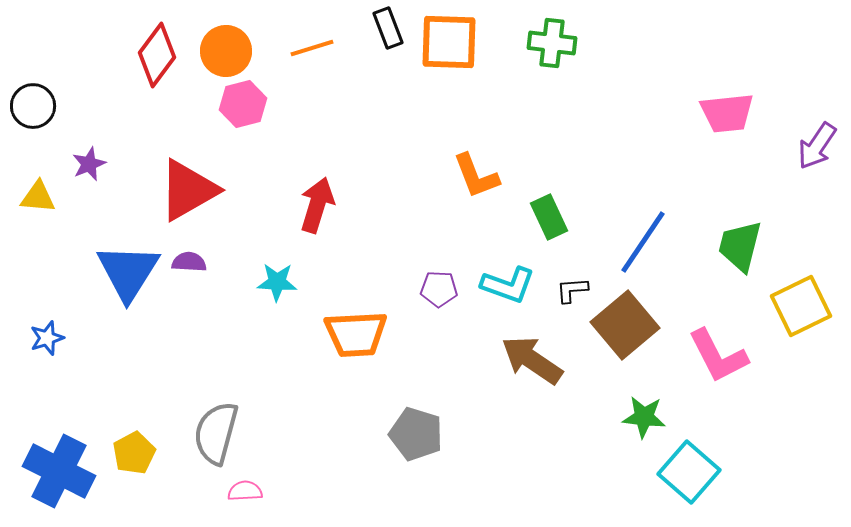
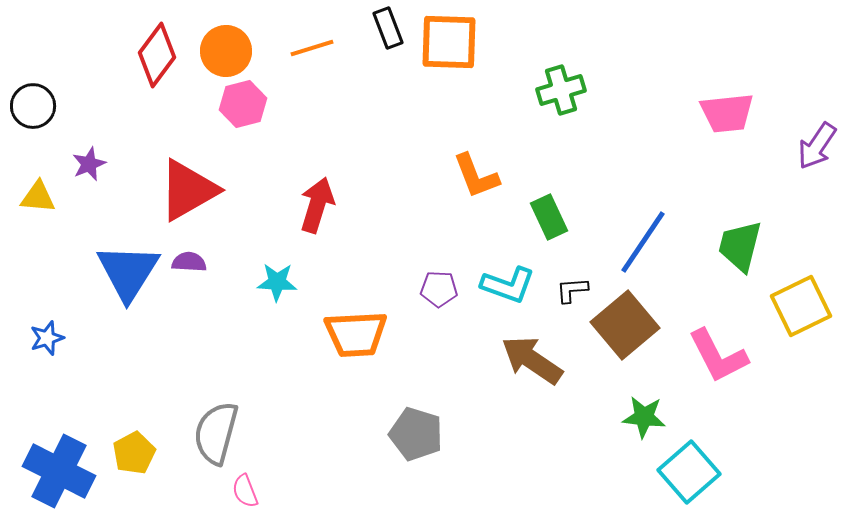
green cross: moved 9 px right, 47 px down; rotated 24 degrees counterclockwise
cyan square: rotated 8 degrees clockwise
pink semicircle: rotated 108 degrees counterclockwise
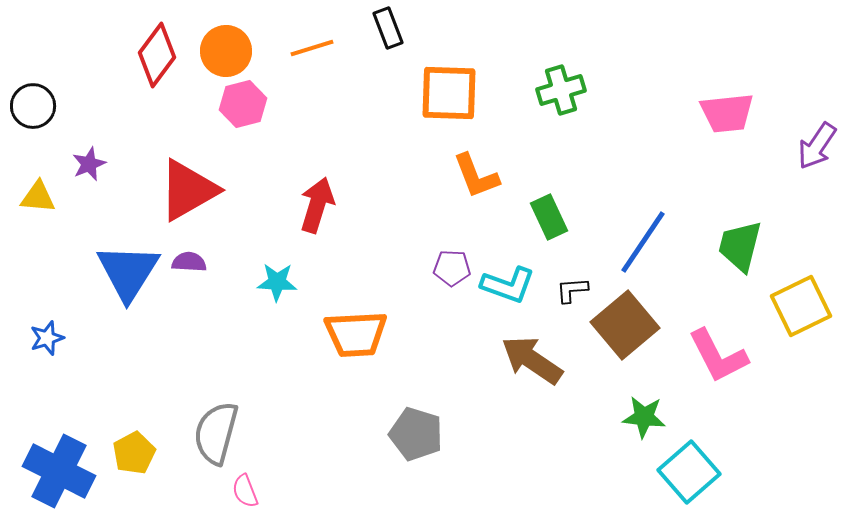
orange square: moved 51 px down
purple pentagon: moved 13 px right, 21 px up
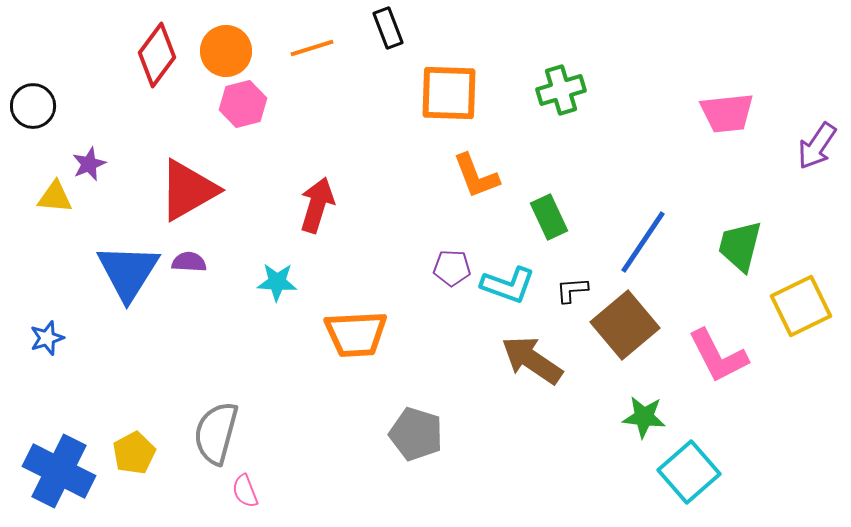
yellow triangle: moved 17 px right
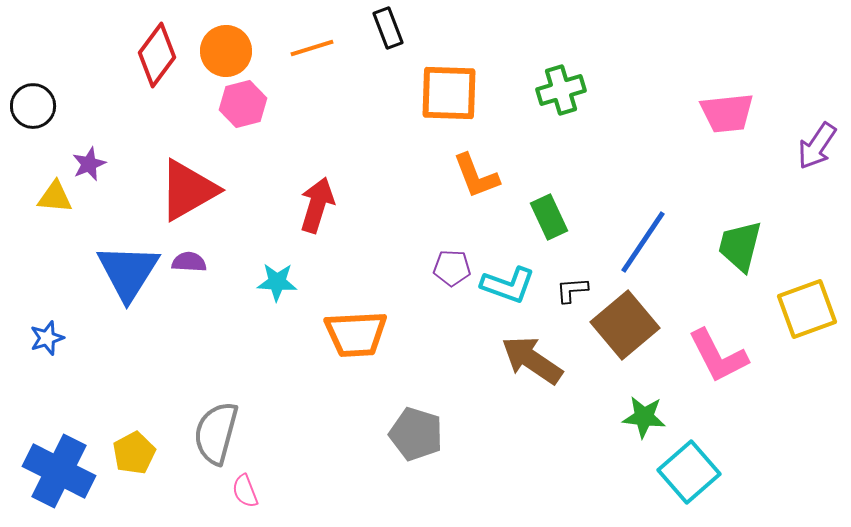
yellow square: moved 6 px right, 3 px down; rotated 6 degrees clockwise
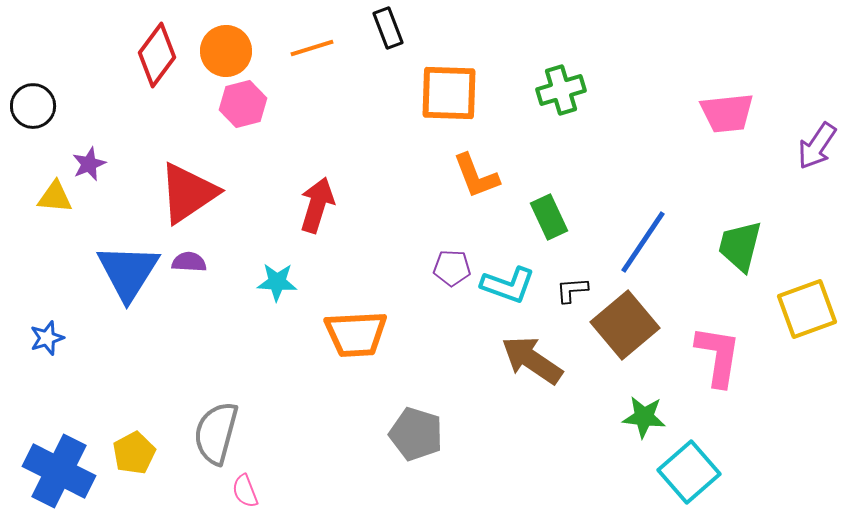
red triangle: moved 3 px down; rotated 4 degrees counterclockwise
pink L-shape: rotated 144 degrees counterclockwise
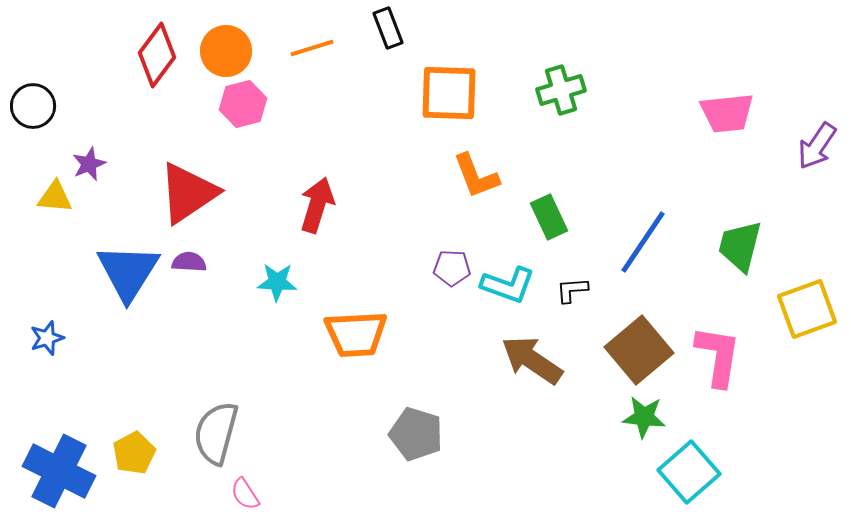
brown square: moved 14 px right, 25 px down
pink semicircle: moved 3 px down; rotated 12 degrees counterclockwise
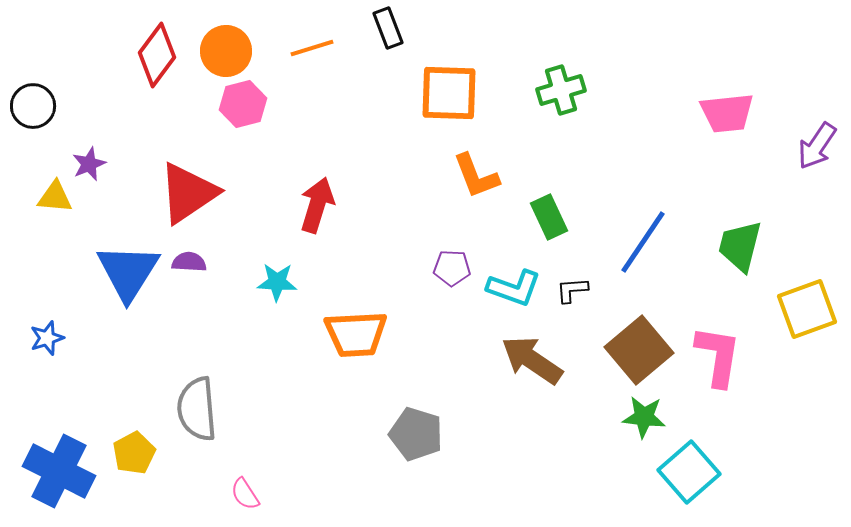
cyan L-shape: moved 6 px right, 3 px down
gray semicircle: moved 19 px left, 24 px up; rotated 20 degrees counterclockwise
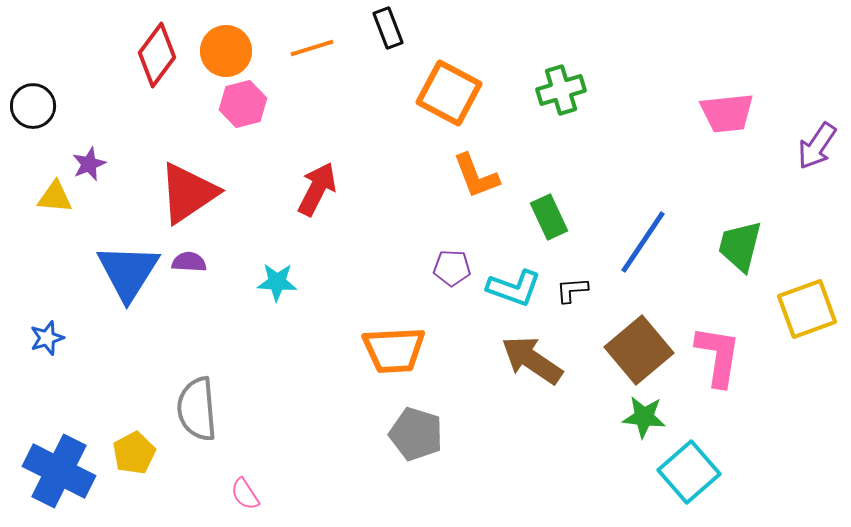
orange square: rotated 26 degrees clockwise
red arrow: moved 16 px up; rotated 10 degrees clockwise
orange trapezoid: moved 38 px right, 16 px down
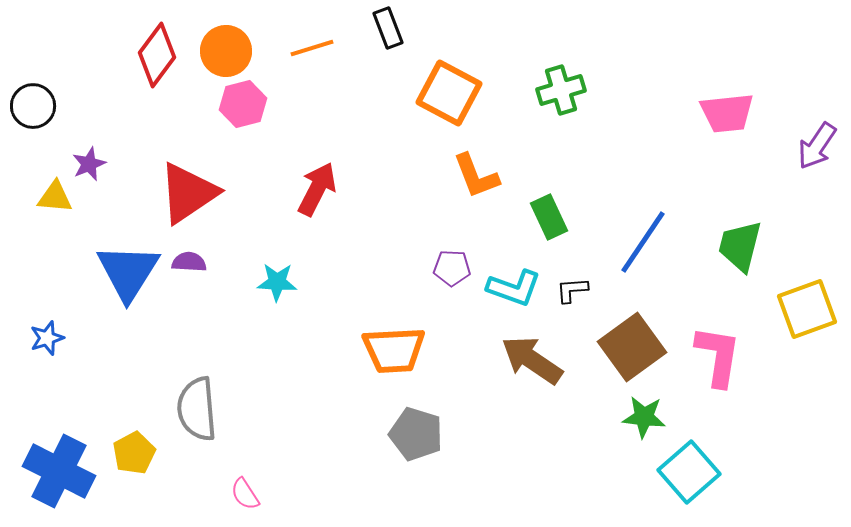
brown square: moved 7 px left, 3 px up; rotated 4 degrees clockwise
